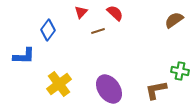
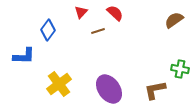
green cross: moved 2 px up
brown L-shape: moved 1 px left
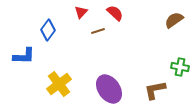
green cross: moved 2 px up
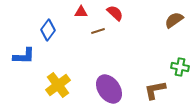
red triangle: rotated 48 degrees clockwise
yellow cross: moved 1 px left, 1 px down
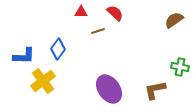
blue diamond: moved 10 px right, 19 px down
yellow cross: moved 15 px left, 4 px up
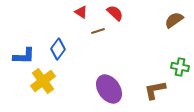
red triangle: rotated 32 degrees clockwise
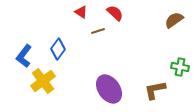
blue L-shape: rotated 125 degrees clockwise
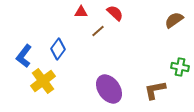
red triangle: rotated 32 degrees counterclockwise
brown line: rotated 24 degrees counterclockwise
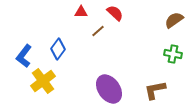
green cross: moved 7 px left, 13 px up
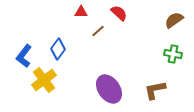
red semicircle: moved 4 px right
yellow cross: moved 1 px right, 1 px up
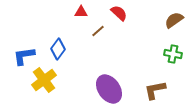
blue L-shape: rotated 45 degrees clockwise
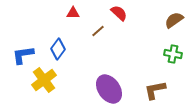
red triangle: moved 8 px left, 1 px down
blue L-shape: moved 1 px left, 1 px up
